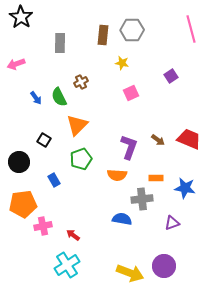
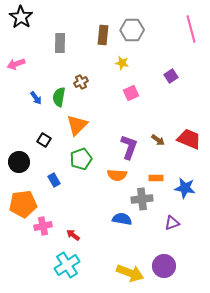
green semicircle: rotated 36 degrees clockwise
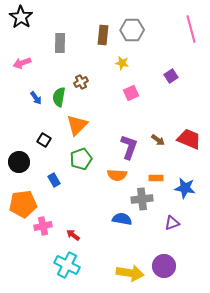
pink arrow: moved 6 px right, 1 px up
cyan cross: rotated 30 degrees counterclockwise
yellow arrow: rotated 12 degrees counterclockwise
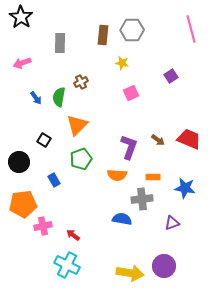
orange rectangle: moved 3 px left, 1 px up
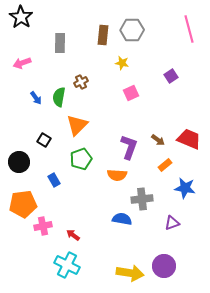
pink line: moved 2 px left
orange rectangle: moved 12 px right, 12 px up; rotated 40 degrees counterclockwise
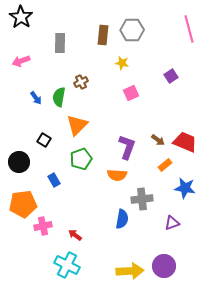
pink arrow: moved 1 px left, 2 px up
red trapezoid: moved 4 px left, 3 px down
purple L-shape: moved 2 px left
blue semicircle: rotated 90 degrees clockwise
red arrow: moved 2 px right
yellow arrow: moved 2 px up; rotated 12 degrees counterclockwise
